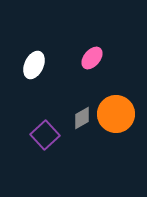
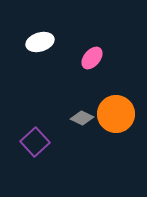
white ellipse: moved 6 px right, 23 px up; rotated 48 degrees clockwise
gray diamond: rotated 55 degrees clockwise
purple square: moved 10 px left, 7 px down
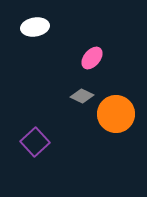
white ellipse: moved 5 px left, 15 px up; rotated 8 degrees clockwise
gray diamond: moved 22 px up
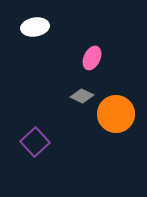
pink ellipse: rotated 15 degrees counterclockwise
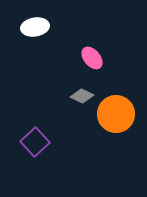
pink ellipse: rotated 65 degrees counterclockwise
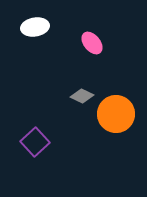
pink ellipse: moved 15 px up
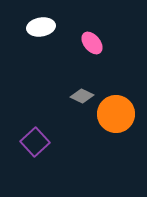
white ellipse: moved 6 px right
